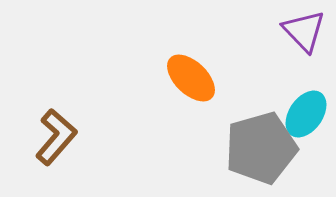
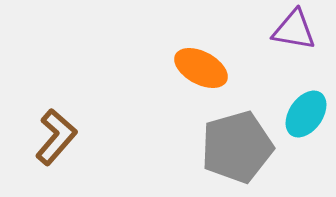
purple triangle: moved 10 px left, 1 px up; rotated 36 degrees counterclockwise
orange ellipse: moved 10 px right, 10 px up; rotated 16 degrees counterclockwise
gray pentagon: moved 24 px left, 1 px up
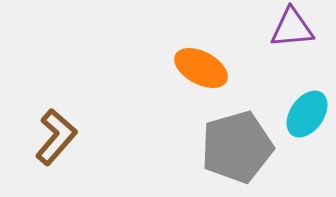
purple triangle: moved 2 px left, 2 px up; rotated 15 degrees counterclockwise
cyan ellipse: moved 1 px right
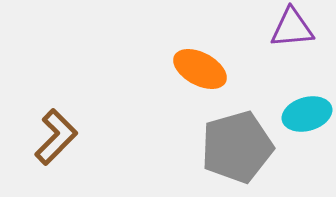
orange ellipse: moved 1 px left, 1 px down
cyan ellipse: rotated 39 degrees clockwise
brown L-shape: rotated 4 degrees clockwise
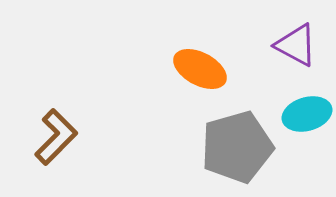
purple triangle: moved 4 px right, 17 px down; rotated 33 degrees clockwise
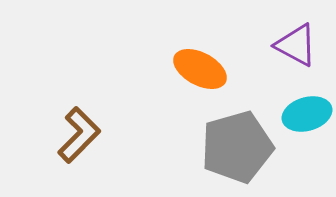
brown L-shape: moved 23 px right, 2 px up
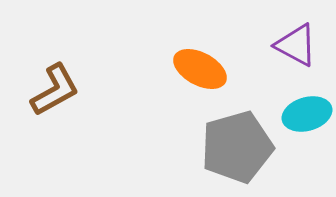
brown L-shape: moved 24 px left, 45 px up; rotated 16 degrees clockwise
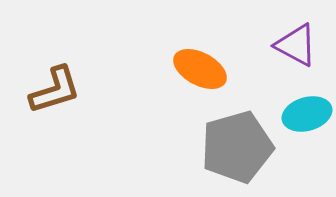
brown L-shape: rotated 12 degrees clockwise
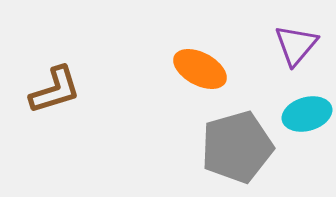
purple triangle: rotated 42 degrees clockwise
